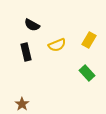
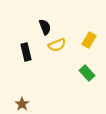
black semicircle: moved 13 px right, 2 px down; rotated 140 degrees counterclockwise
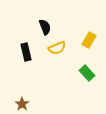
yellow semicircle: moved 3 px down
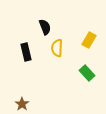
yellow semicircle: rotated 114 degrees clockwise
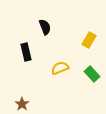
yellow semicircle: moved 3 px right, 20 px down; rotated 66 degrees clockwise
green rectangle: moved 5 px right, 1 px down
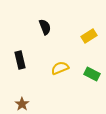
yellow rectangle: moved 4 px up; rotated 28 degrees clockwise
black rectangle: moved 6 px left, 8 px down
green rectangle: rotated 21 degrees counterclockwise
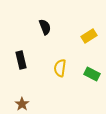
black rectangle: moved 1 px right
yellow semicircle: rotated 60 degrees counterclockwise
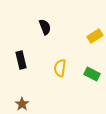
yellow rectangle: moved 6 px right
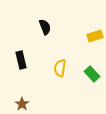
yellow rectangle: rotated 14 degrees clockwise
green rectangle: rotated 21 degrees clockwise
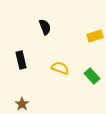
yellow semicircle: rotated 102 degrees clockwise
green rectangle: moved 2 px down
